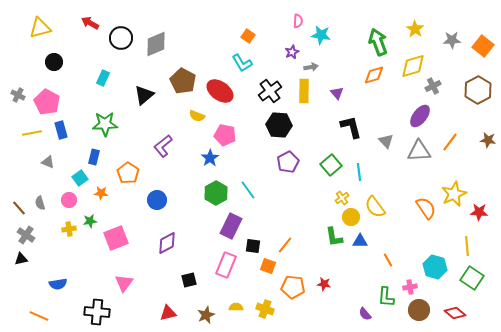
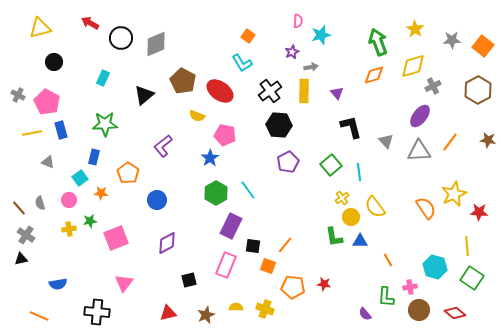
cyan star at (321, 35): rotated 24 degrees counterclockwise
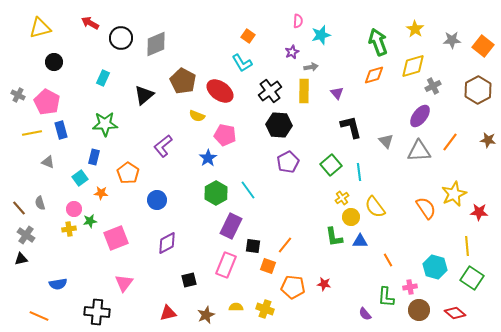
blue star at (210, 158): moved 2 px left
pink circle at (69, 200): moved 5 px right, 9 px down
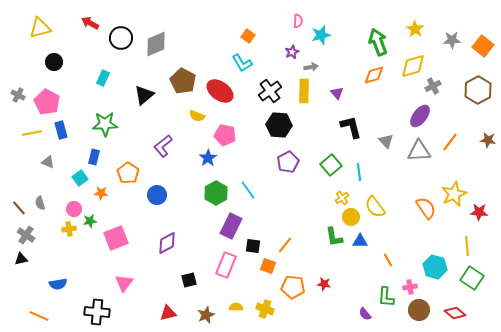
blue circle at (157, 200): moved 5 px up
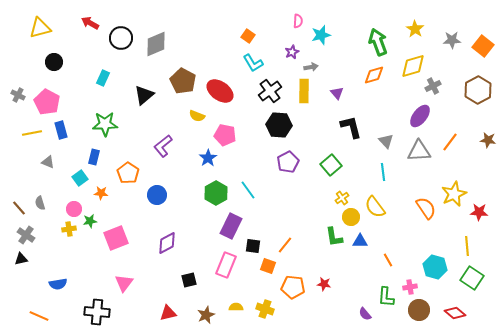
cyan L-shape at (242, 63): moved 11 px right
cyan line at (359, 172): moved 24 px right
